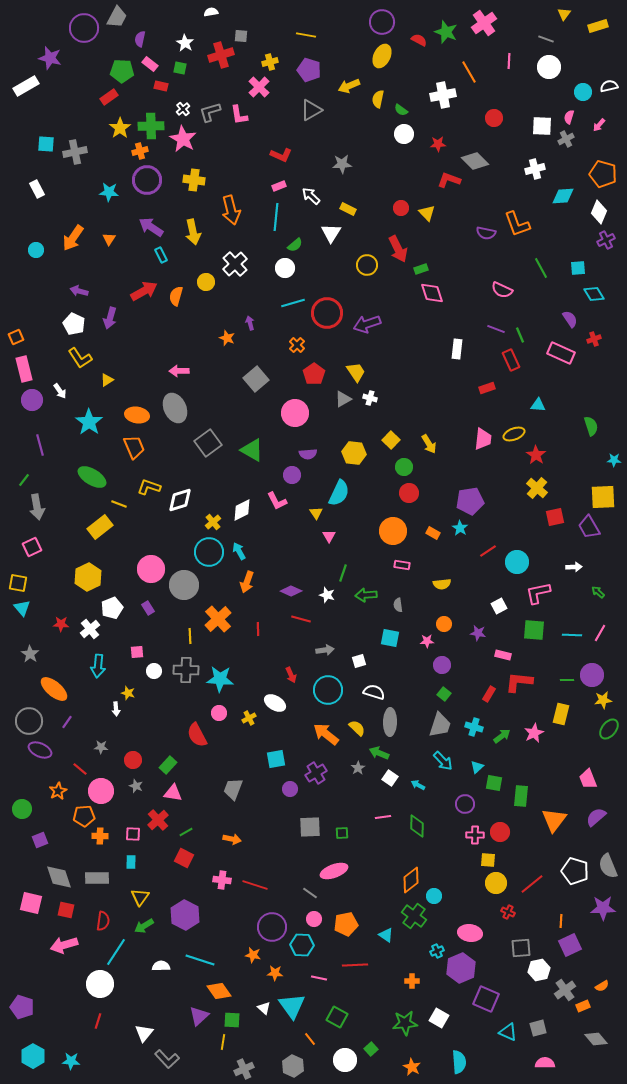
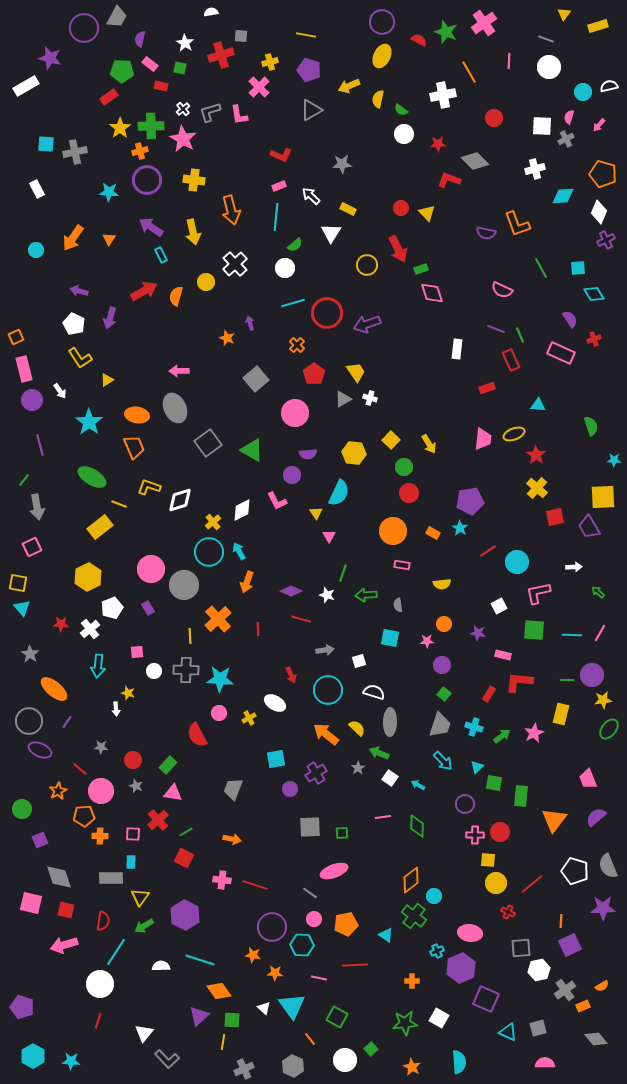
gray rectangle at (97, 878): moved 14 px right
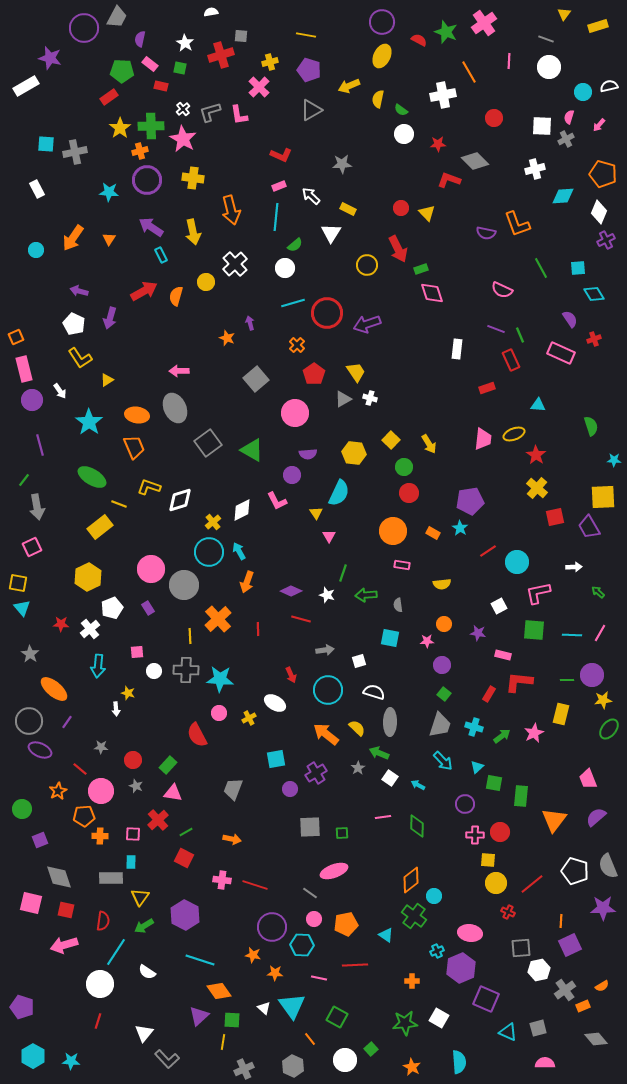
yellow cross at (194, 180): moved 1 px left, 2 px up
white semicircle at (161, 966): moved 14 px left, 6 px down; rotated 144 degrees counterclockwise
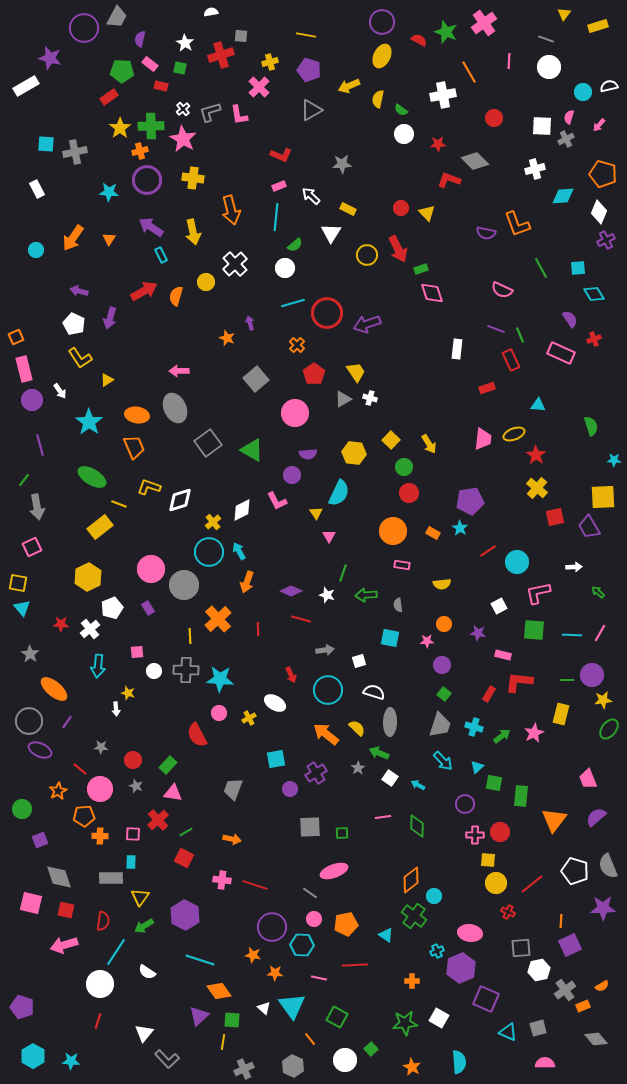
yellow circle at (367, 265): moved 10 px up
pink circle at (101, 791): moved 1 px left, 2 px up
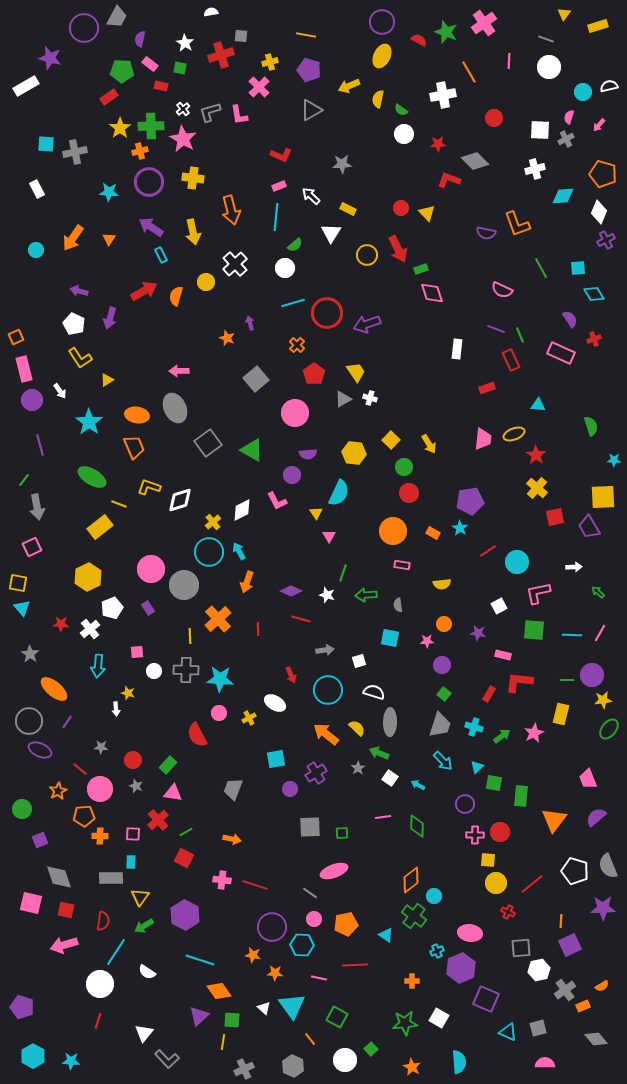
white square at (542, 126): moved 2 px left, 4 px down
purple circle at (147, 180): moved 2 px right, 2 px down
